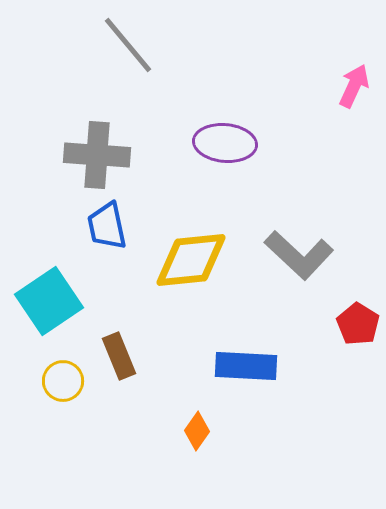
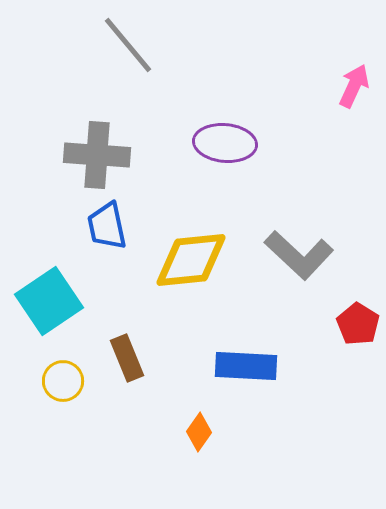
brown rectangle: moved 8 px right, 2 px down
orange diamond: moved 2 px right, 1 px down
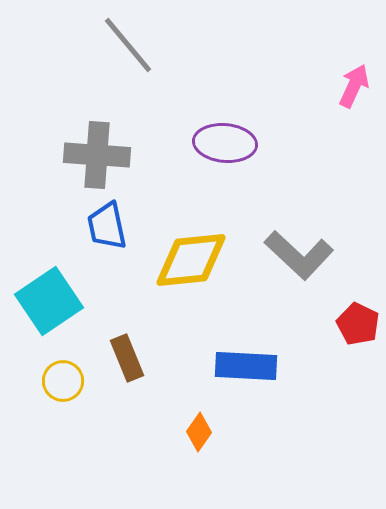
red pentagon: rotated 6 degrees counterclockwise
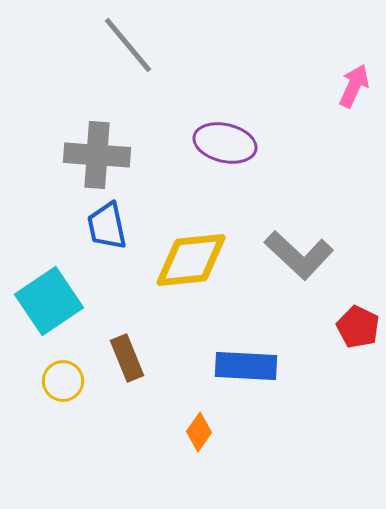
purple ellipse: rotated 8 degrees clockwise
red pentagon: moved 3 px down
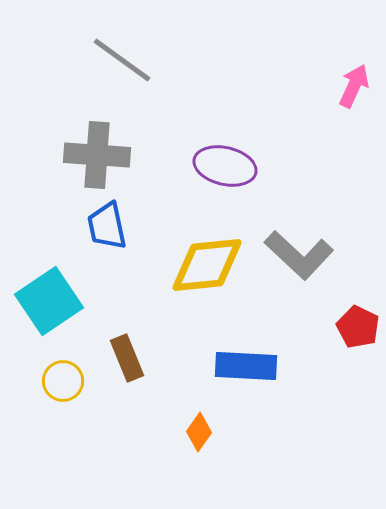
gray line: moved 6 px left, 15 px down; rotated 14 degrees counterclockwise
purple ellipse: moved 23 px down
yellow diamond: moved 16 px right, 5 px down
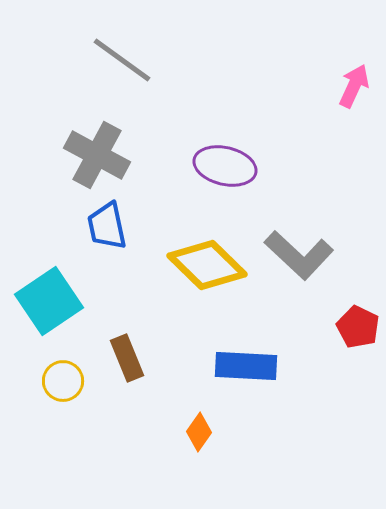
gray cross: rotated 24 degrees clockwise
yellow diamond: rotated 50 degrees clockwise
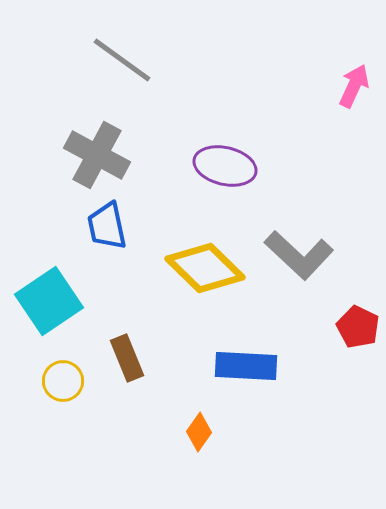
yellow diamond: moved 2 px left, 3 px down
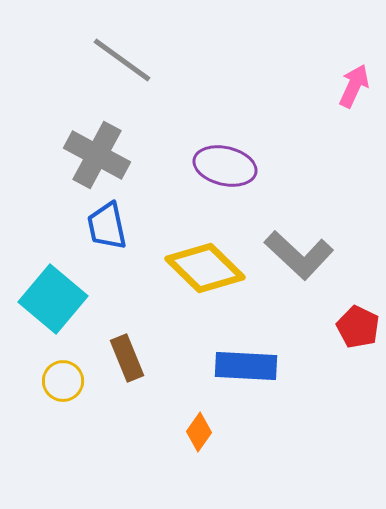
cyan square: moved 4 px right, 2 px up; rotated 16 degrees counterclockwise
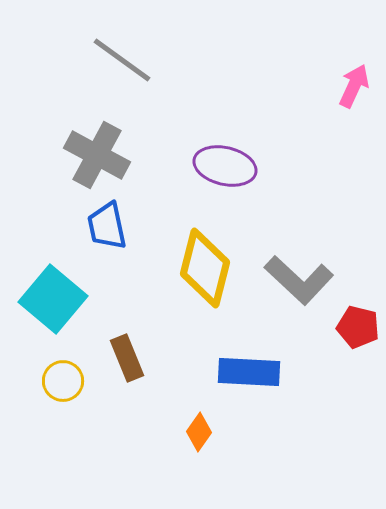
gray L-shape: moved 25 px down
yellow diamond: rotated 60 degrees clockwise
red pentagon: rotated 12 degrees counterclockwise
blue rectangle: moved 3 px right, 6 px down
